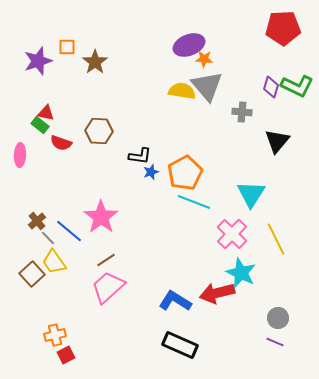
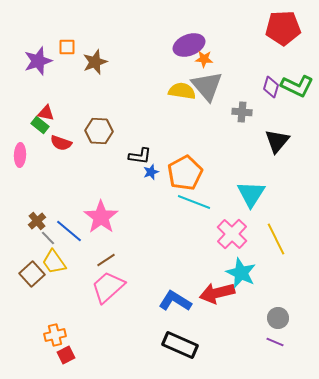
brown star: rotated 15 degrees clockwise
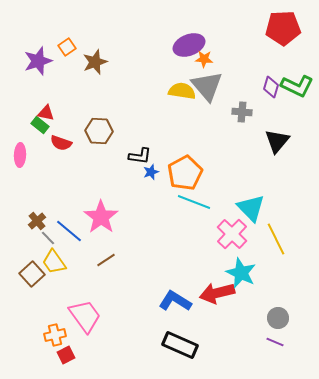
orange square: rotated 36 degrees counterclockwise
cyan triangle: moved 14 px down; rotated 16 degrees counterclockwise
pink trapezoid: moved 23 px left, 29 px down; rotated 96 degrees clockwise
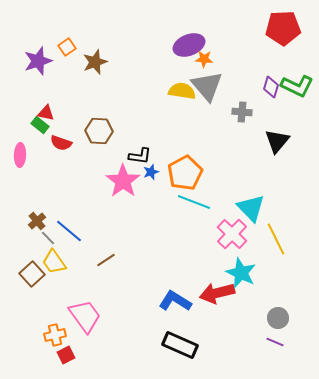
pink star: moved 22 px right, 36 px up
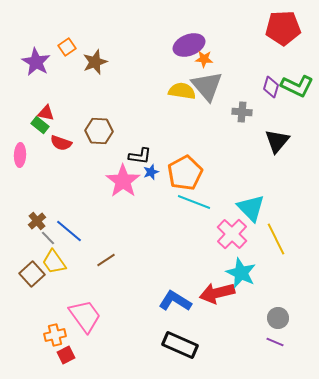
purple star: moved 2 px left, 1 px down; rotated 24 degrees counterclockwise
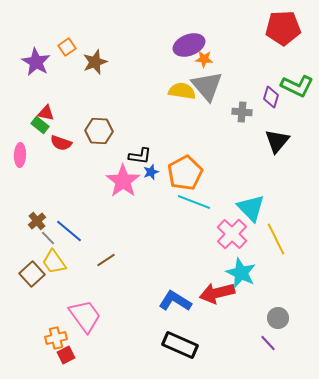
purple diamond: moved 10 px down
orange cross: moved 1 px right, 3 px down
purple line: moved 7 px left, 1 px down; rotated 24 degrees clockwise
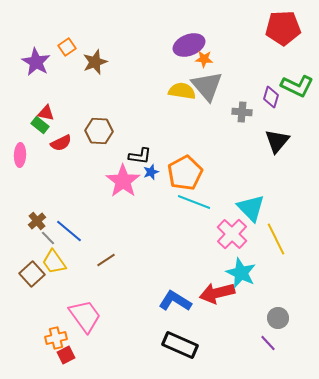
red semicircle: rotated 45 degrees counterclockwise
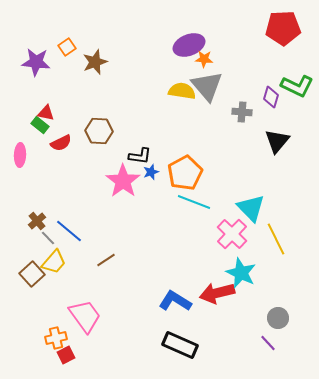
purple star: rotated 24 degrees counterclockwise
yellow trapezoid: rotated 104 degrees counterclockwise
